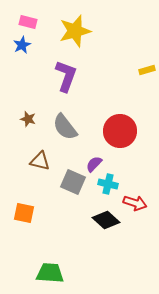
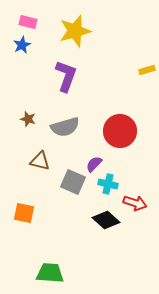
gray semicircle: rotated 68 degrees counterclockwise
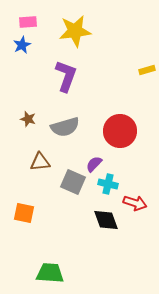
pink rectangle: rotated 18 degrees counterclockwise
yellow star: rotated 8 degrees clockwise
brown triangle: moved 1 px down; rotated 20 degrees counterclockwise
black diamond: rotated 28 degrees clockwise
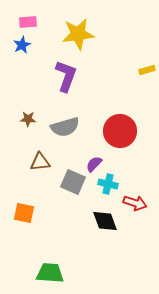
yellow star: moved 3 px right, 3 px down
brown star: rotated 14 degrees counterclockwise
black diamond: moved 1 px left, 1 px down
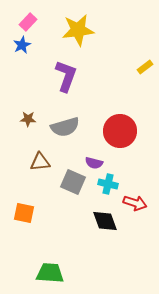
pink rectangle: rotated 42 degrees counterclockwise
yellow star: moved 4 px up
yellow rectangle: moved 2 px left, 3 px up; rotated 21 degrees counterclockwise
purple semicircle: moved 1 px up; rotated 120 degrees counterclockwise
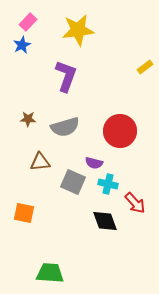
red arrow: rotated 30 degrees clockwise
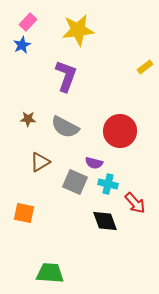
gray semicircle: rotated 44 degrees clockwise
brown triangle: rotated 25 degrees counterclockwise
gray square: moved 2 px right
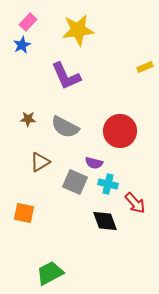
yellow rectangle: rotated 14 degrees clockwise
purple L-shape: rotated 136 degrees clockwise
green trapezoid: rotated 32 degrees counterclockwise
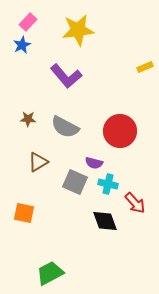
purple L-shape: rotated 16 degrees counterclockwise
brown triangle: moved 2 px left
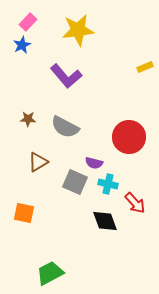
red circle: moved 9 px right, 6 px down
